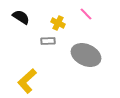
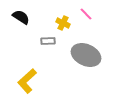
yellow cross: moved 5 px right
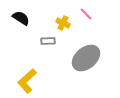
black semicircle: moved 1 px down
gray ellipse: moved 3 px down; rotated 64 degrees counterclockwise
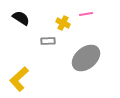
pink line: rotated 56 degrees counterclockwise
yellow L-shape: moved 8 px left, 2 px up
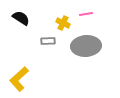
gray ellipse: moved 12 px up; rotated 36 degrees clockwise
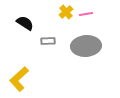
black semicircle: moved 4 px right, 5 px down
yellow cross: moved 3 px right, 11 px up; rotated 24 degrees clockwise
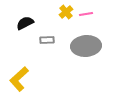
black semicircle: rotated 60 degrees counterclockwise
gray rectangle: moved 1 px left, 1 px up
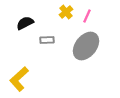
pink line: moved 1 px right, 2 px down; rotated 56 degrees counterclockwise
gray ellipse: rotated 48 degrees counterclockwise
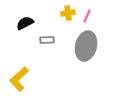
yellow cross: moved 2 px right, 1 px down; rotated 32 degrees clockwise
gray ellipse: rotated 24 degrees counterclockwise
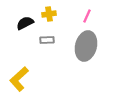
yellow cross: moved 19 px left, 1 px down
